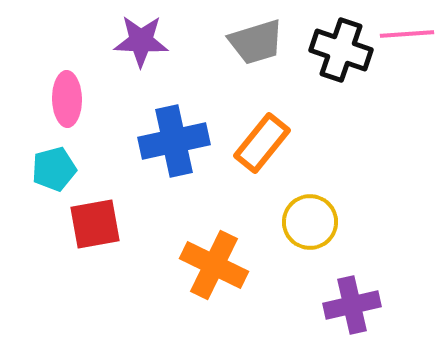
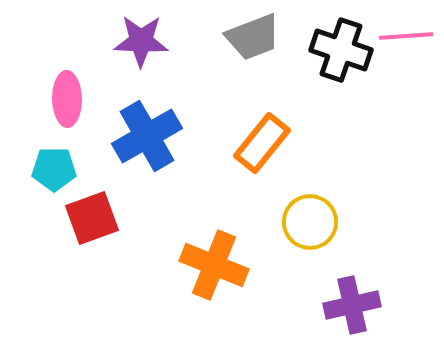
pink line: moved 1 px left, 2 px down
gray trapezoid: moved 3 px left, 5 px up; rotated 4 degrees counterclockwise
blue cross: moved 27 px left, 5 px up; rotated 18 degrees counterclockwise
cyan pentagon: rotated 15 degrees clockwise
red square: moved 3 px left, 6 px up; rotated 10 degrees counterclockwise
orange cross: rotated 4 degrees counterclockwise
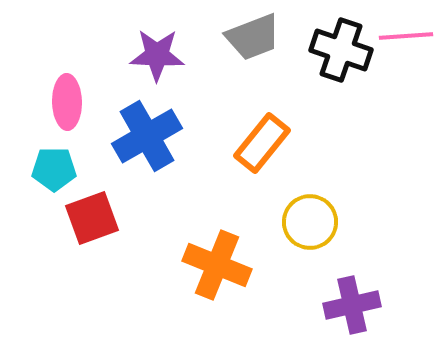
purple star: moved 16 px right, 14 px down
pink ellipse: moved 3 px down
orange cross: moved 3 px right
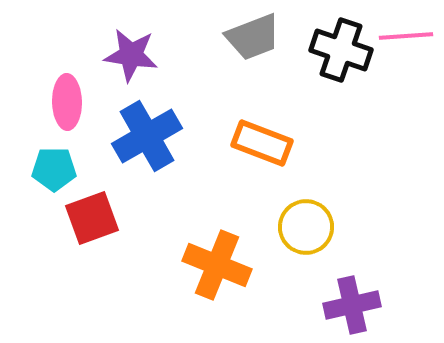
purple star: moved 26 px left; rotated 6 degrees clockwise
orange rectangle: rotated 72 degrees clockwise
yellow circle: moved 4 px left, 5 px down
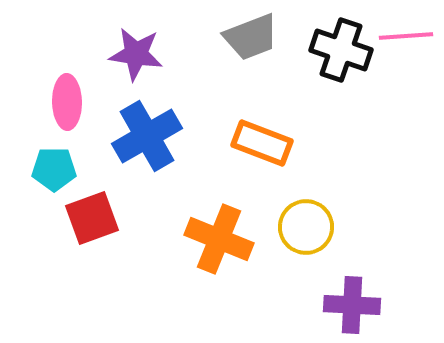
gray trapezoid: moved 2 px left
purple star: moved 5 px right, 1 px up
orange cross: moved 2 px right, 26 px up
purple cross: rotated 16 degrees clockwise
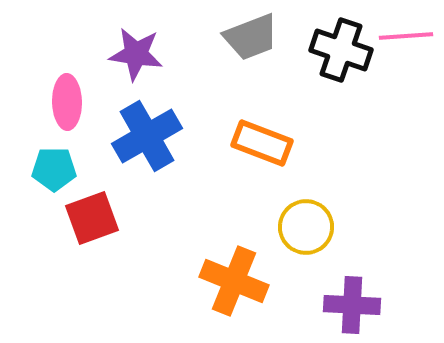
orange cross: moved 15 px right, 42 px down
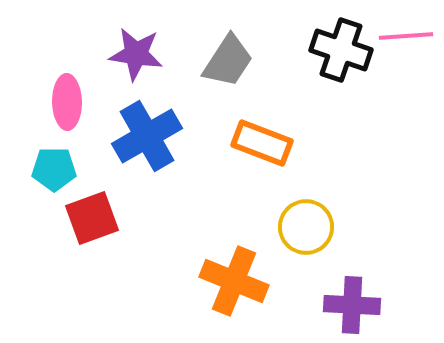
gray trapezoid: moved 23 px left, 24 px down; rotated 36 degrees counterclockwise
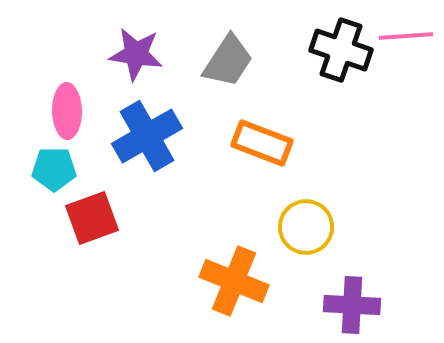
pink ellipse: moved 9 px down
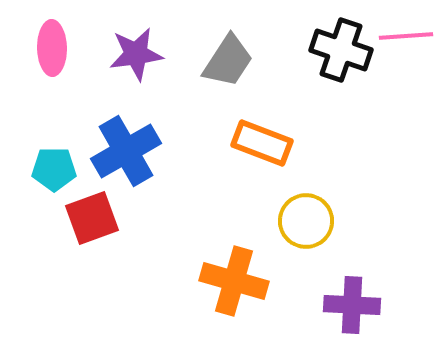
purple star: rotated 16 degrees counterclockwise
pink ellipse: moved 15 px left, 63 px up
blue cross: moved 21 px left, 15 px down
yellow circle: moved 6 px up
orange cross: rotated 6 degrees counterclockwise
